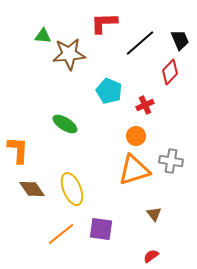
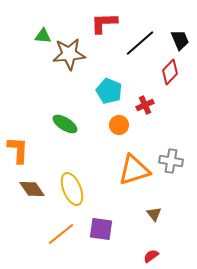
orange circle: moved 17 px left, 11 px up
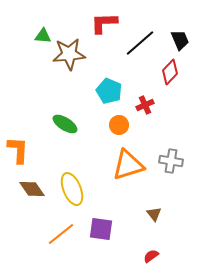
orange triangle: moved 6 px left, 5 px up
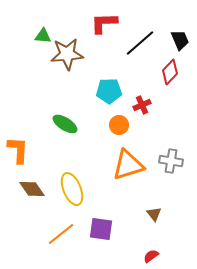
brown star: moved 2 px left
cyan pentagon: rotated 25 degrees counterclockwise
red cross: moved 3 px left
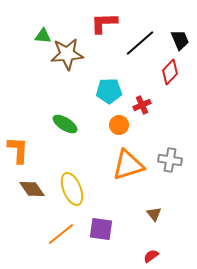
gray cross: moved 1 px left, 1 px up
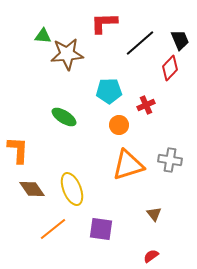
red diamond: moved 4 px up
red cross: moved 4 px right
green ellipse: moved 1 px left, 7 px up
orange line: moved 8 px left, 5 px up
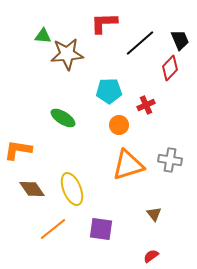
green ellipse: moved 1 px left, 1 px down
orange L-shape: rotated 84 degrees counterclockwise
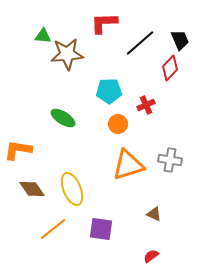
orange circle: moved 1 px left, 1 px up
brown triangle: rotated 28 degrees counterclockwise
